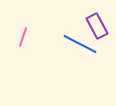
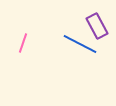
pink line: moved 6 px down
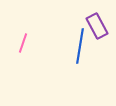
blue line: moved 2 px down; rotated 72 degrees clockwise
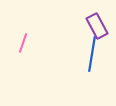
blue line: moved 12 px right, 8 px down
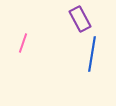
purple rectangle: moved 17 px left, 7 px up
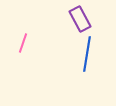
blue line: moved 5 px left
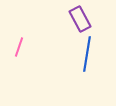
pink line: moved 4 px left, 4 px down
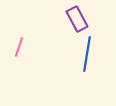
purple rectangle: moved 3 px left
